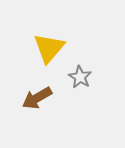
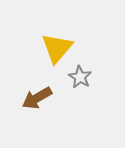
yellow triangle: moved 8 px right
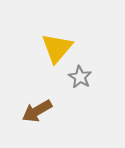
brown arrow: moved 13 px down
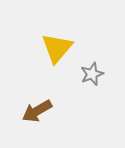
gray star: moved 12 px right, 3 px up; rotated 20 degrees clockwise
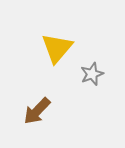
brown arrow: rotated 16 degrees counterclockwise
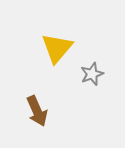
brown arrow: rotated 68 degrees counterclockwise
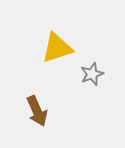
yellow triangle: rotated 32 degrees clockwise
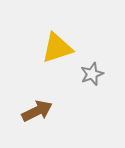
brown arrow: rotated 92 degrees counterclockwise
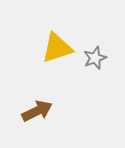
gray star: moved 3 px right, 16 px up
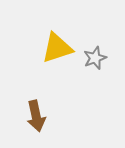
brown arrow: moved 1 px left, 5 px down; rotated 104 degrees clockwise
